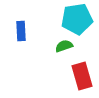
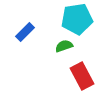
blue rectangle: moved 4 px right, 1 px down; rotated 48 degrees clockwise
red rectangle: rotated 12 degrees counterclockwise
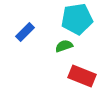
red rectangle: rotated 40 degrees counterclockwise
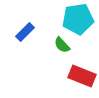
cyan pentagon: moved 1 px right
green semicircle: moved 2 px left, 1 px up; rotated 114 degrees counterclockwise
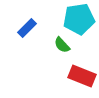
cyan pentagon: moved 1 px right
blue rectangle: moved 2 px right, 4 px up
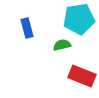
blue rectangle: rotated 60 degrees counterclockwise
green semicircle: rotated 120 degrees clockwise
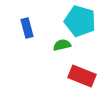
cyan pentagon: moved 1 px right, 2 px down; rotated 24 degrees clockwise
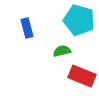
cyan pentagon: moved 1 px left, 1 px up
green semicircle: moved 6 px down
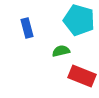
green semicircle: moved 1 px left
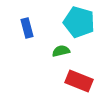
cyan pentagon: moved 2 px down
red rectangle: moved 3 px left, 5 px down
